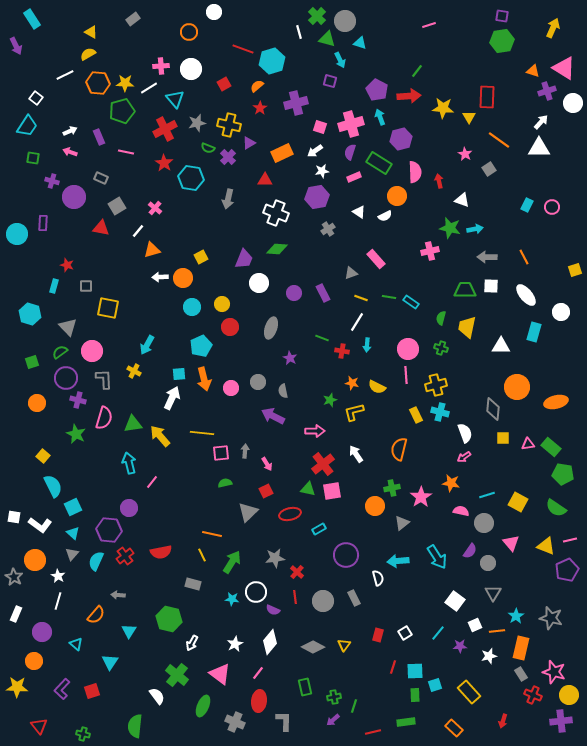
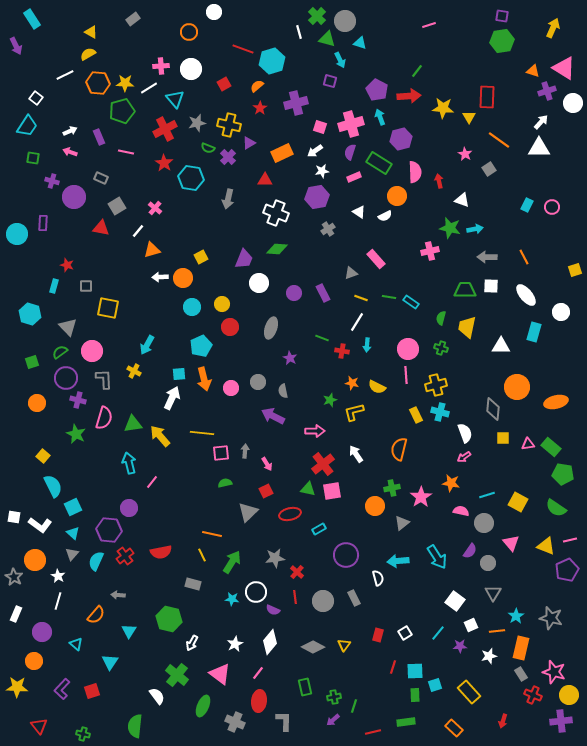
white square at (475, 625): moved 4 px left
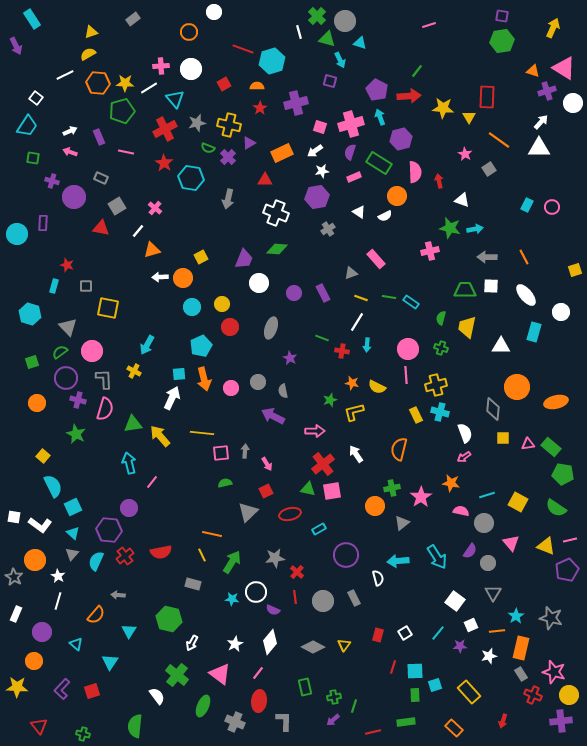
yellow triangle at (91, 32): rotated 48 degrees counterclockwise
orange semicircle at (257, 86): rotated 40 degrees clockwise
pink semicircle at (104, 418): moved 1 px right, 9 px up
